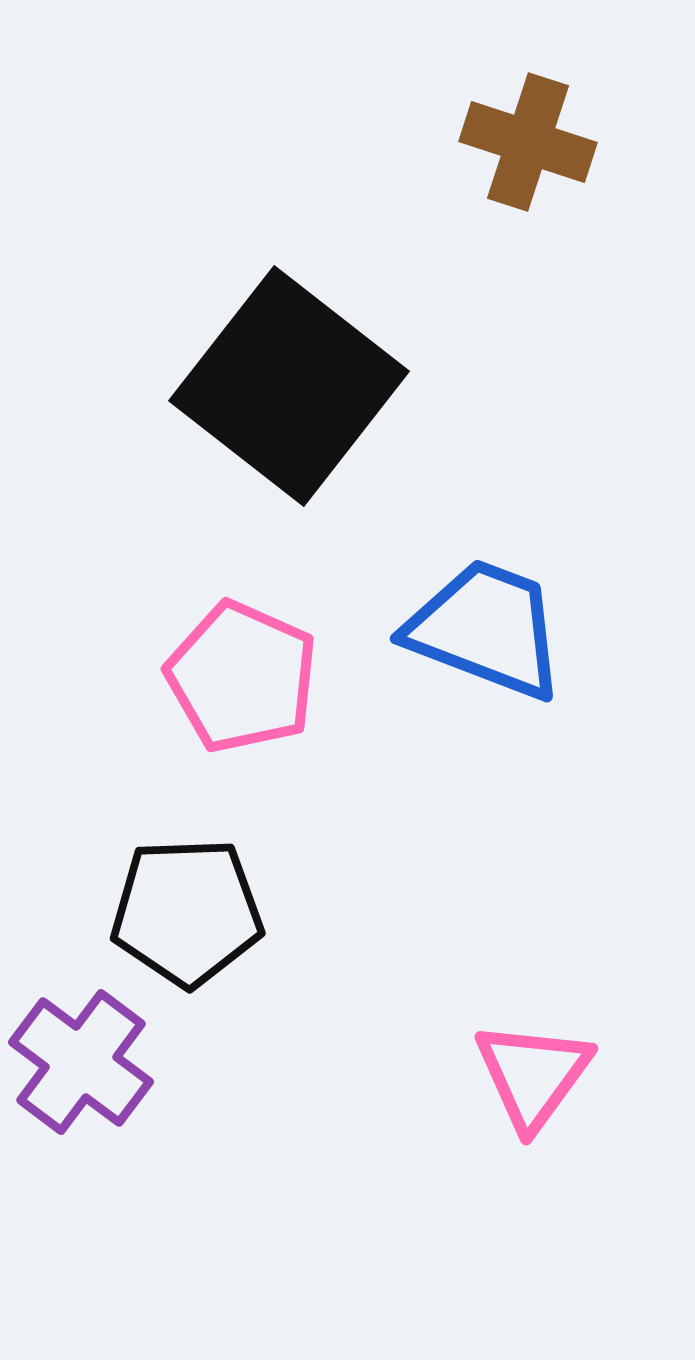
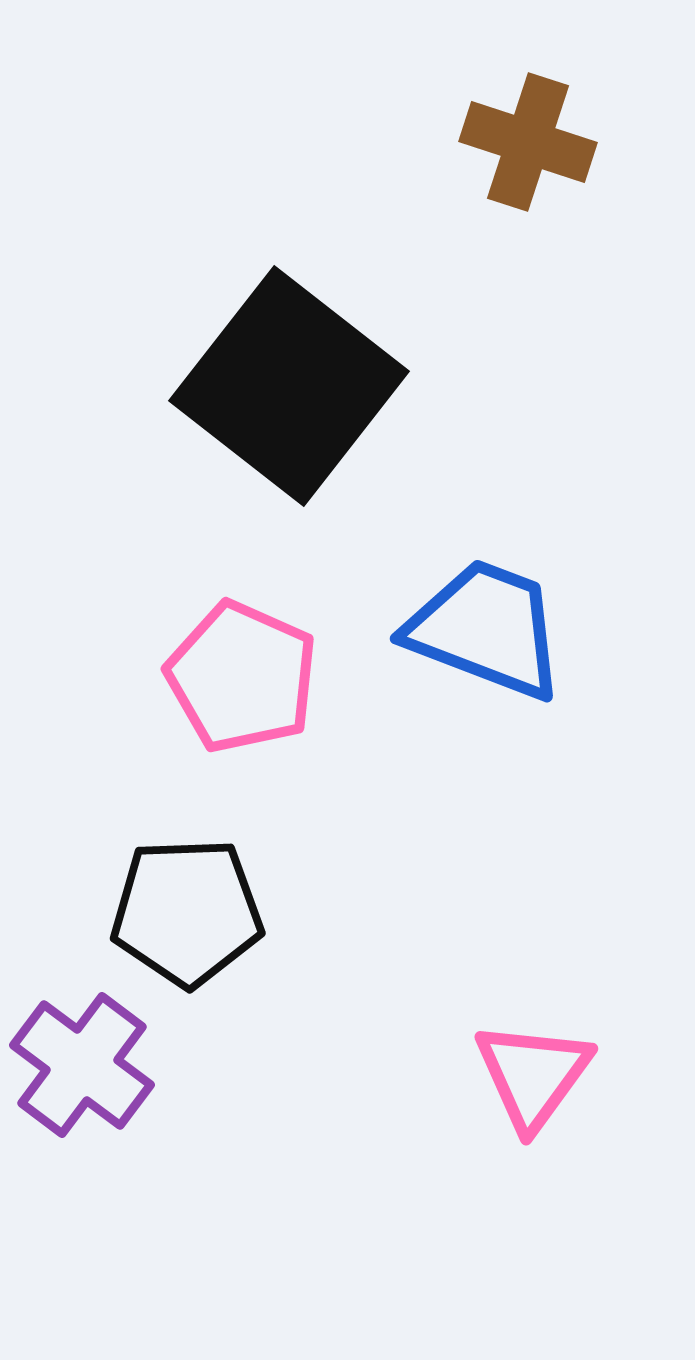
purple cross: moved 1 px right, 3 px down
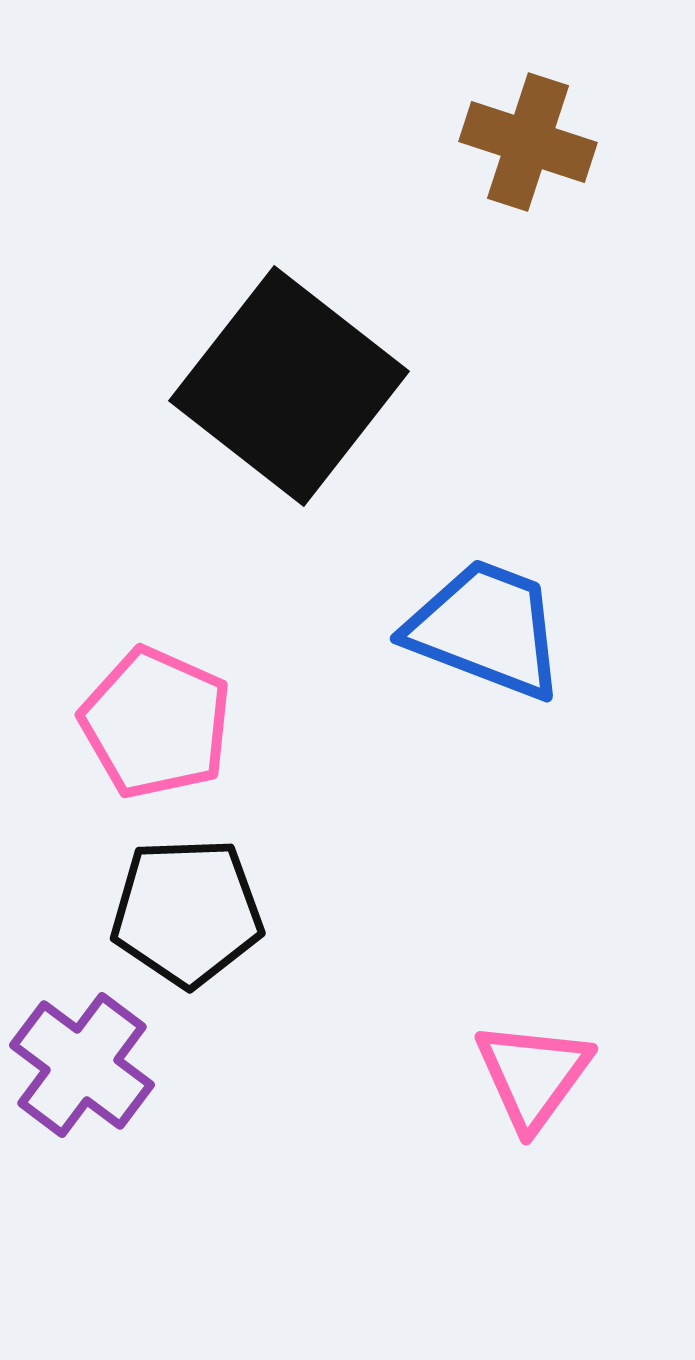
pink pentagon: moved 86 px left, 46 px down
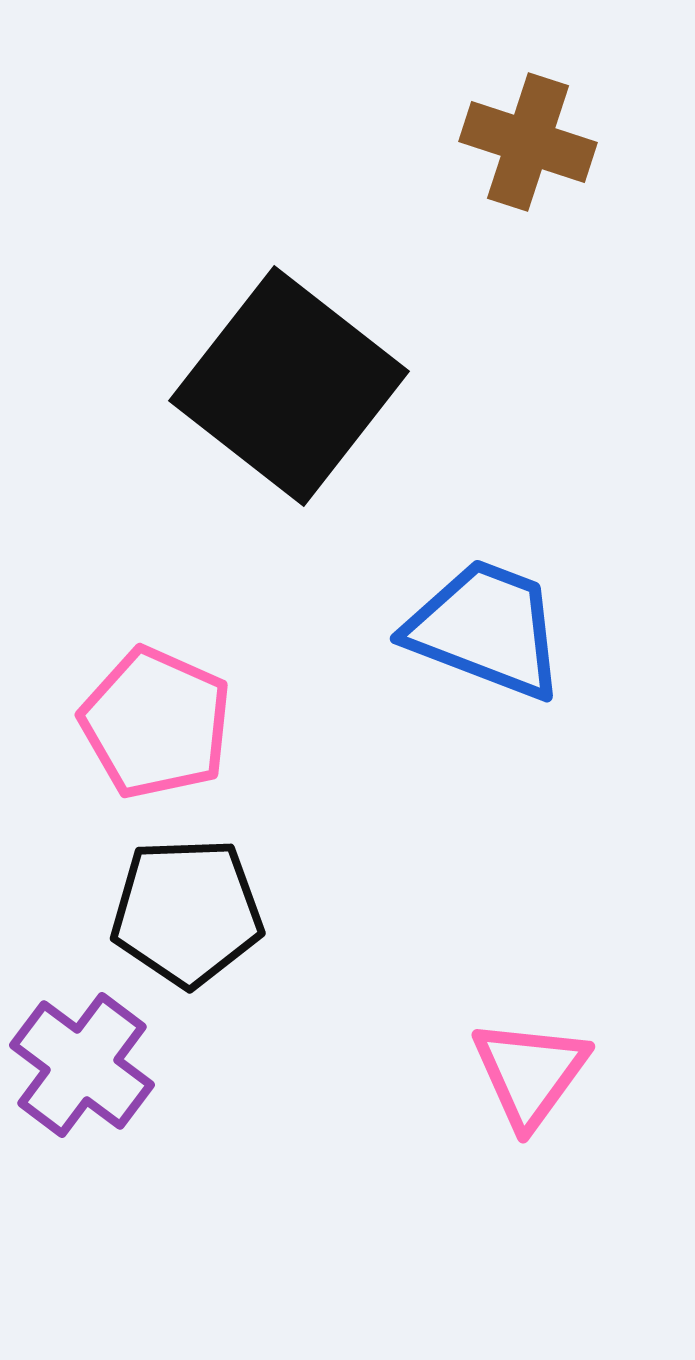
pink triangle: moved 3 px left, 2 px up
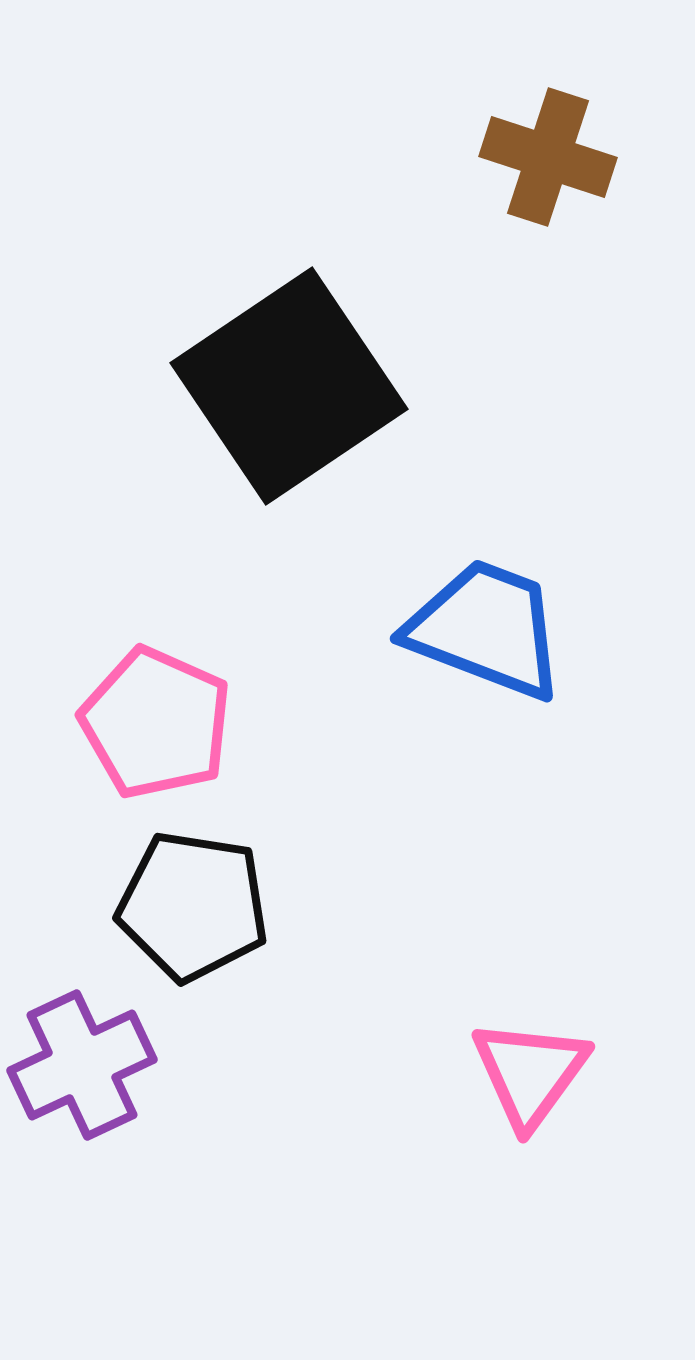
brown cross: moved 20 px right, 15 px down
black square: rotated 18 degrees clockwise
black pentagon: moved 6 px right, 6 px up; rotated 11 degrees clockwise
purple cross: rotated 28 degrees clockwise
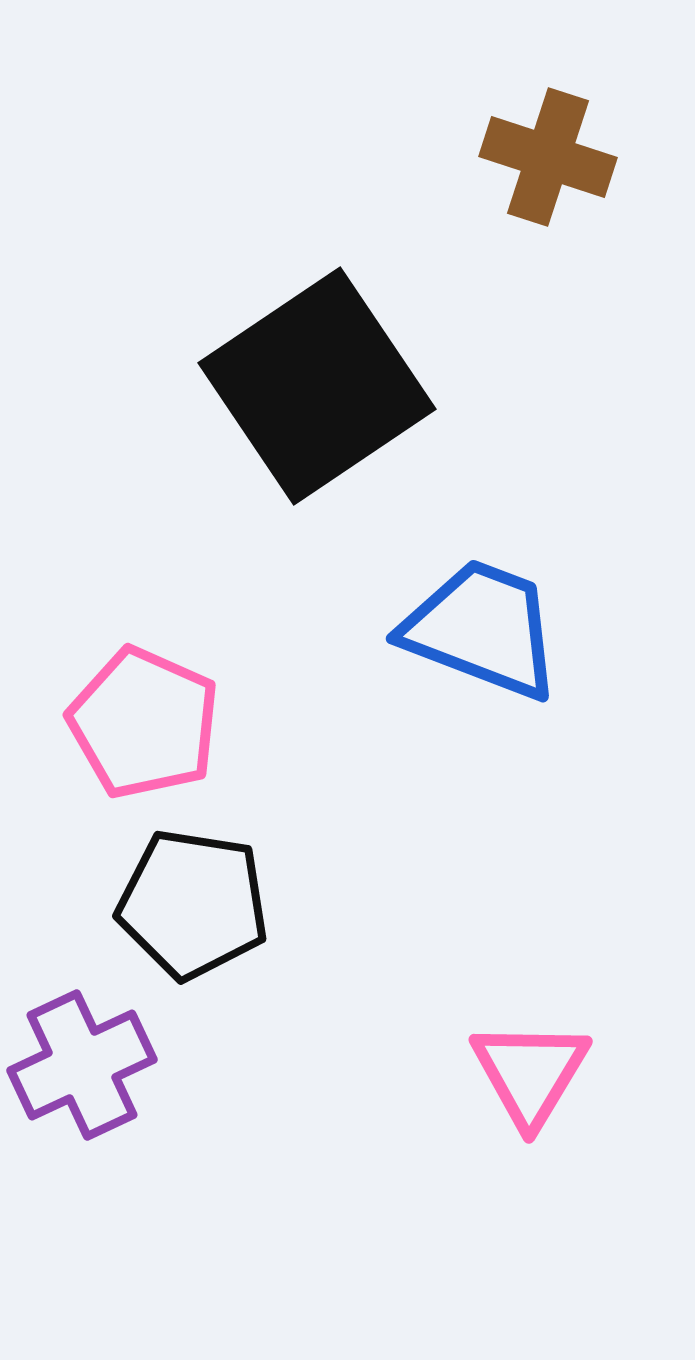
black square: moved 28 px right
blue trapezoid: moved 4 px left
pink pentagon: moved 12 px left
black pentagon: moved 2 px up
pink triangle: rotated 5 degrees counterclockwise
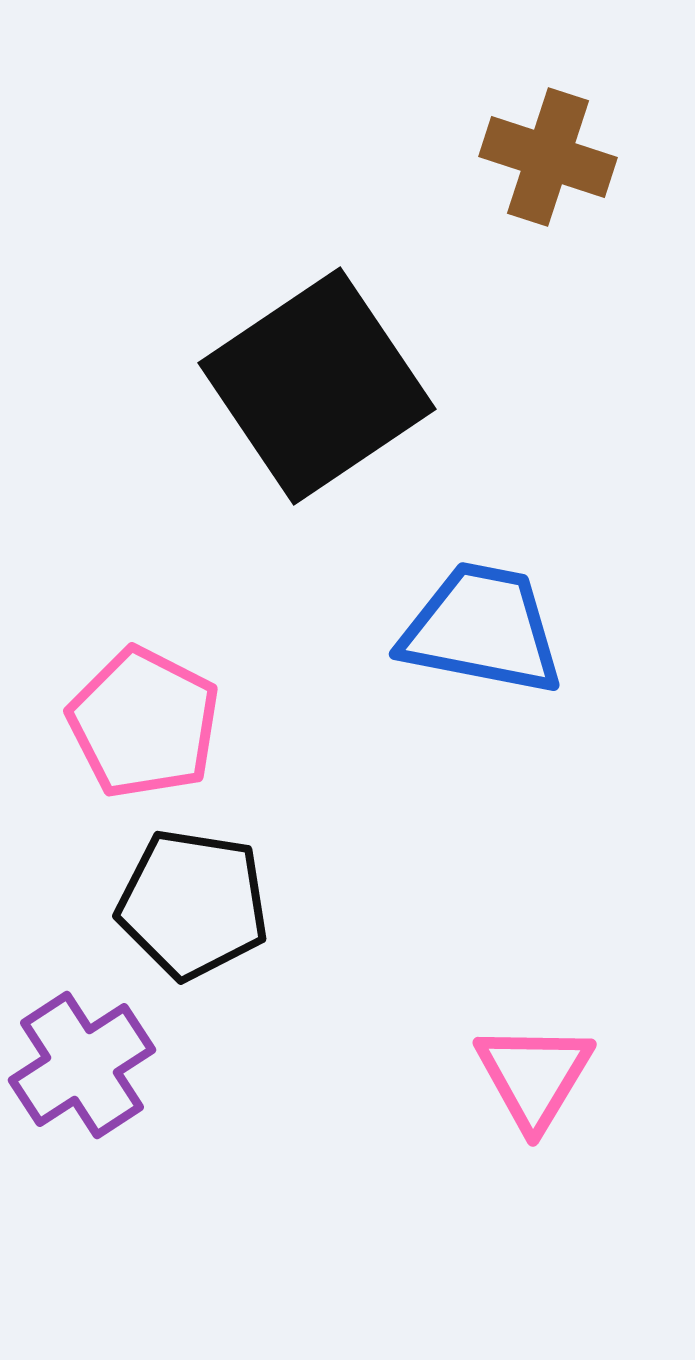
blue trapezoid: rotated 10 degrees counterclockwise
pink pentagon: rotated 3 degrees clockwise
purple cross: rotated 8 degrees counterclockwise
pink triangle: moved 4 px right, 3 px down
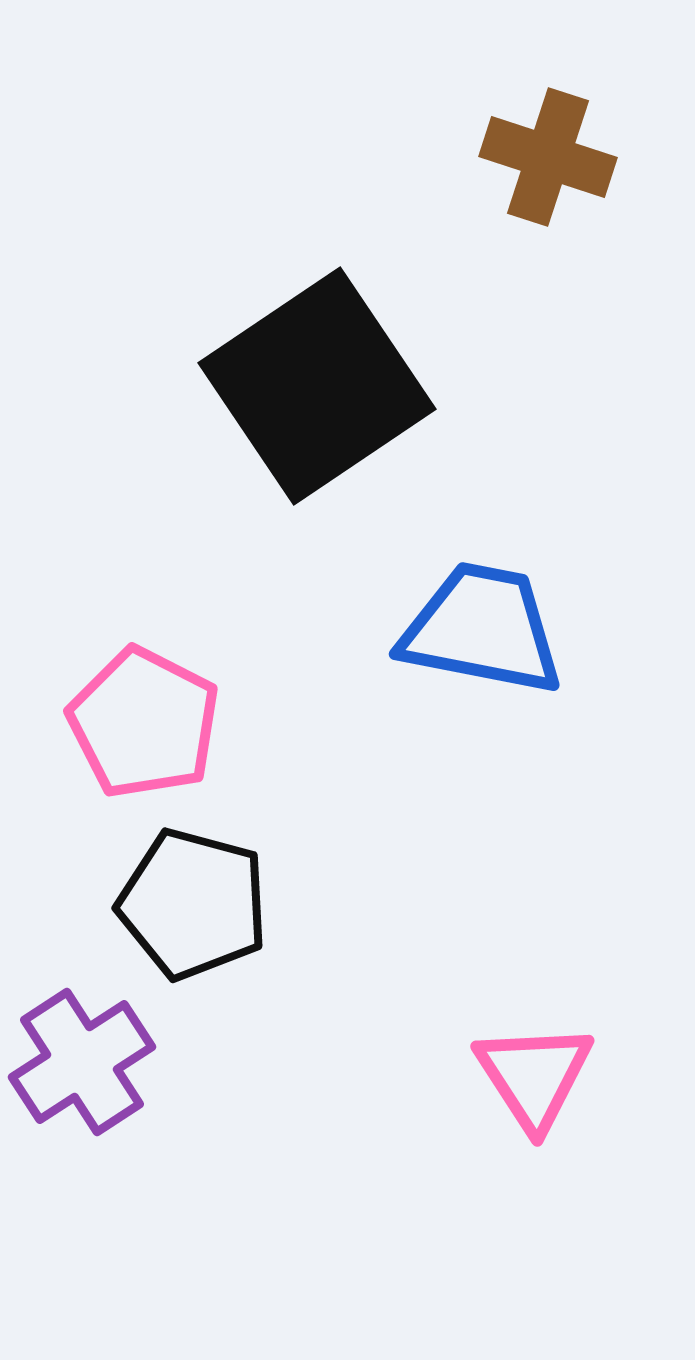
black pentagon: rotated 6 degrees clockwise
purple cross: moved 3 px up
pink triangle: rotated 4 degrees counterclockwise
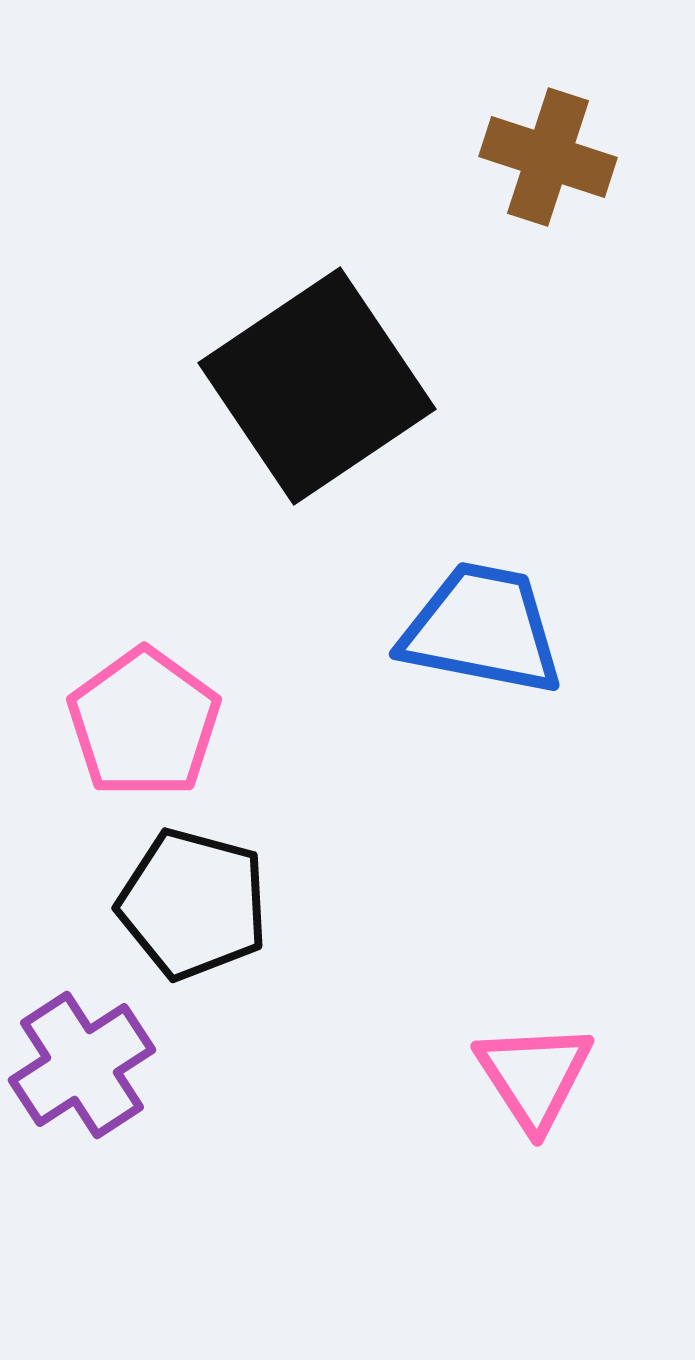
pink pentagon: rotated 9 degrees clockwise
purple cross: moved 3 px down
